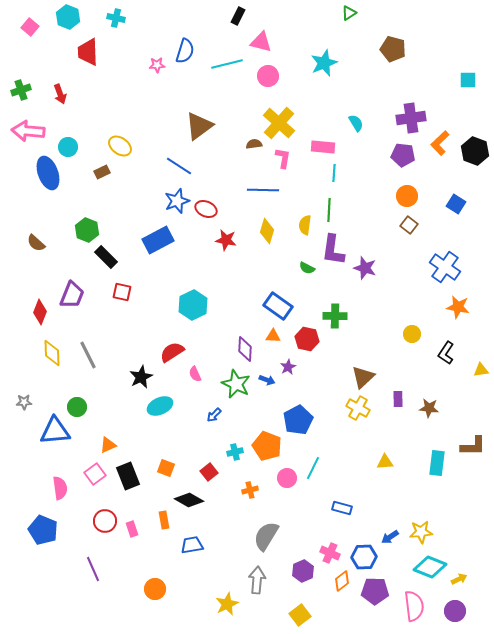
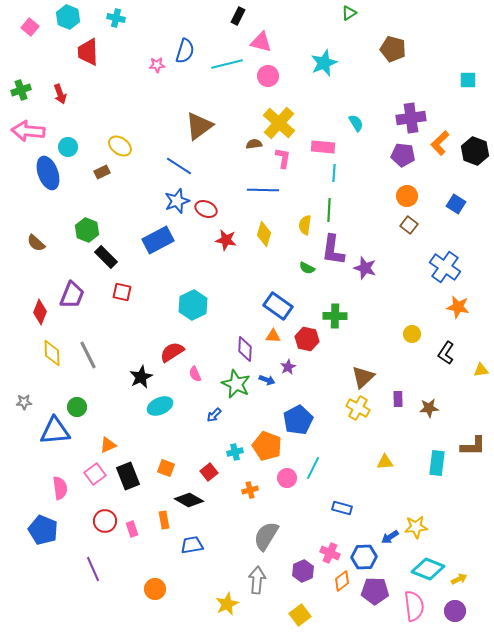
yellow diamond at (267, 231): moved 3 px left, 3 px down
brown star at (429, 408): rotated 12 degrees counterclockwise
yellow star at (421, 532): moved 5 px left, 5 px up
cyan diamond at (430, 567): moved 2 px left, 2 px down
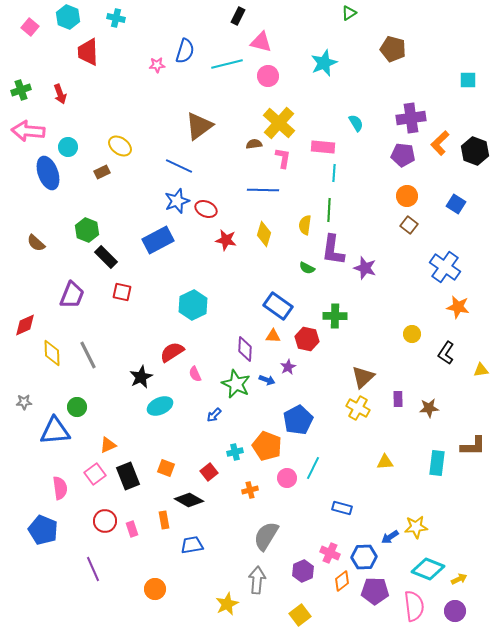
blue line at (179, 166): rotated 8 degrees counterclockwise
red diamond at (40, 312): moved 15 px left, 13 px down; rotated 45 degrees clockwise
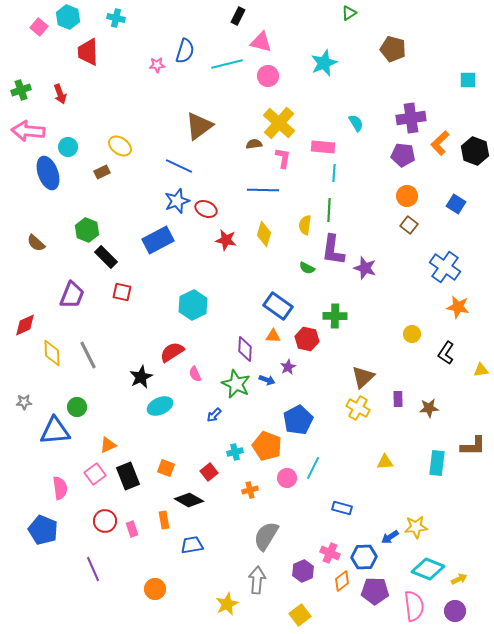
pink square at (30, 27): moved 9 px right
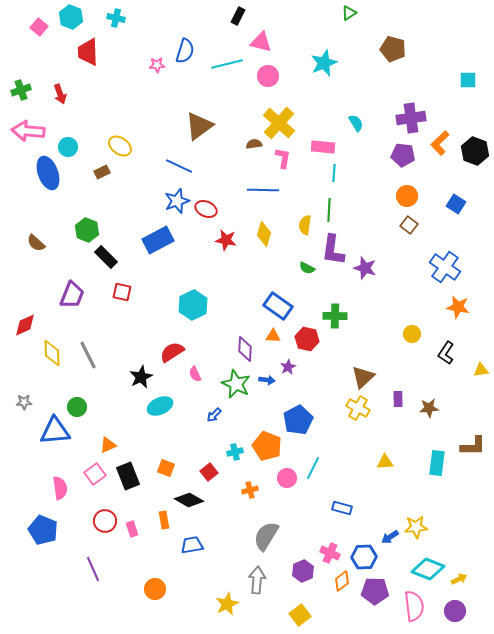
cyan hexagon at (68, 17): moved 3 px right
blue arrow at (267, 380): rotated 14 degrees counterclockwise
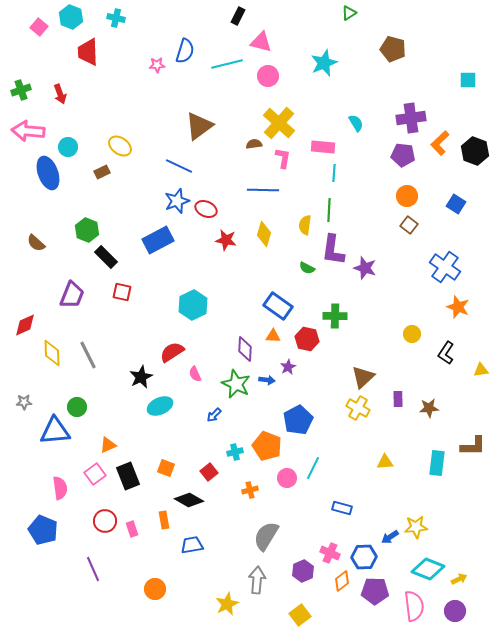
orange star at (458, 307): rotated 10 degrees clockwise
